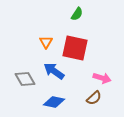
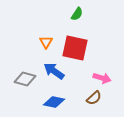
gray diamond: rotated 45 degrees counterclockwise
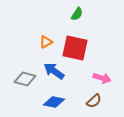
orange triangle: rotated 32 degrees clockwise
brown semicircle: moved 3 px down
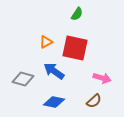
gray diamond: moved 2 px left
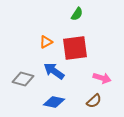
red square: rotated 20 degrees counterclockwise
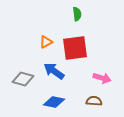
green semicircle: rotated 40 degrees counterclockwise
brown semicircle: rotated 133 degrees counterclockwise
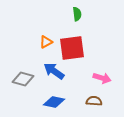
red square: moved 3 px left
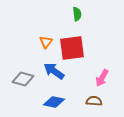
orange triangle: rotated 24 degrees counterclockwise
pink arrow: rotated 102 degrees clockwise
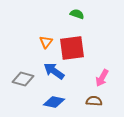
green semicircle: rotated 64 degrees counterclockwise
